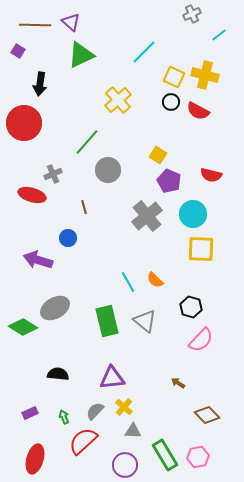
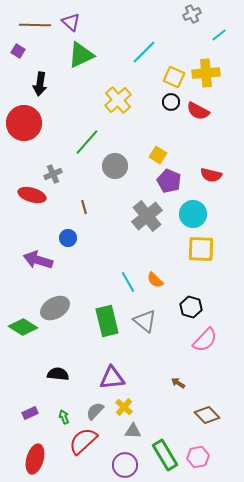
yellow cross at (205, 75): moved 1 px right, 2 px up; rotated 20 degrees counterclockwise
gray circle at (108, 170): moved 7 px right, 4 px up
pink semicircle at (201, 340): moved 4 px right
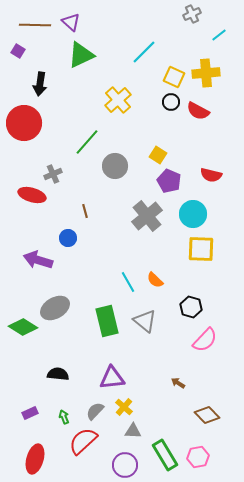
brown line at (84, 207): moved 1 px right, 4 px down
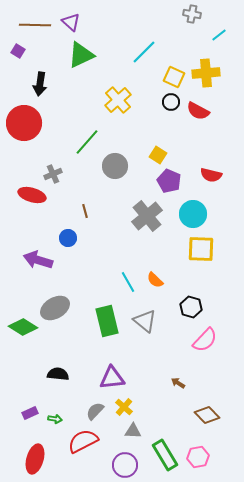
gray cross at (192, 14): rotated 36 degrees clockwise
green arrow at (64, 417): moved 9 px left, 2 px down; rotated 120 degrees clockwise
red semicircle at (83, 441): rotated 16 degrees clockwise
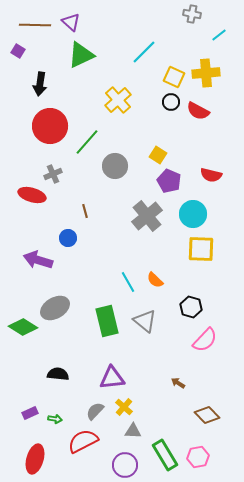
red circle at (24, 123): moved 26 px right, 3 px down
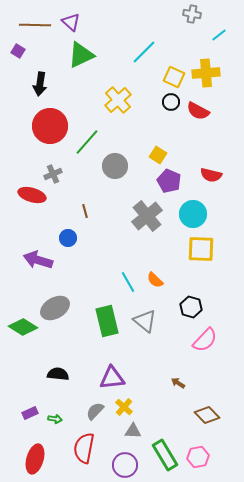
red semicircle at (83, 441): moved 1 px right, 7 px down; rotated 52 degrees counterclockwise
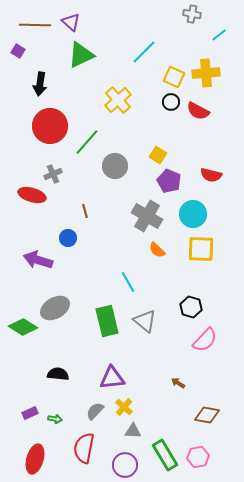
gray cross at (147, 216): rotated 20 degrees counterclockwise
orange semicircle at (155, 280): moved 2 px right, 30 px up
brown diamond at (207, 415): rotated 35 degrees counterclockwise
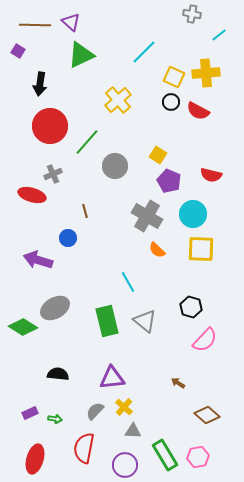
brown diamond at (207, 415): rotated 30 degrees clockwise
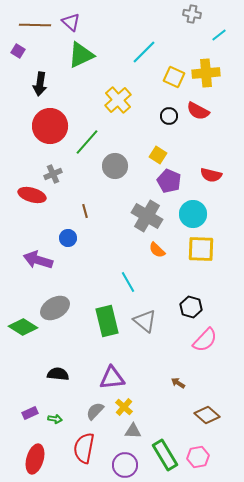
black circle at (171, 102): moved 2 px left, 14 px down
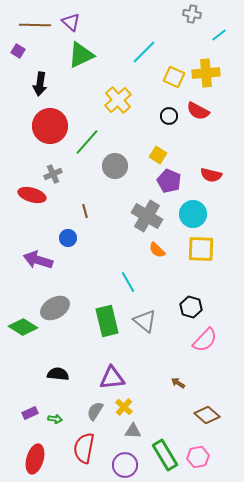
gray semicircle at (95, 411): rotated 12 degrees counterclockwise
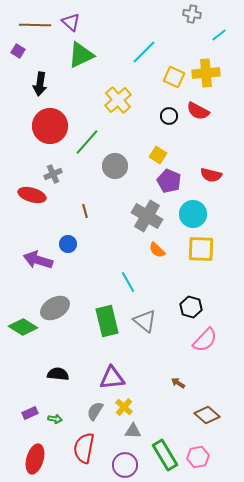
blue circle at (68, 238): moved 6 px down
